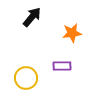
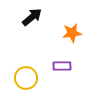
black arrow: rotated 10 degrees clockwise
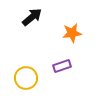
purple rectangle: rotated 18 degrees counterclockwise
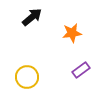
purple rectangle: moved 19 px right, 4 px down; rotated 18 degrees counterclockwise
yellow circle: moved 1 px right, 1 px up
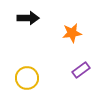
black arrow: moved 4 px left, 1 px down; rotated 40 degrees clockwise
yellow circle: moved 1 px down
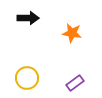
orange star: rotated 18 degrees clockwise
purple rectangle: moved 6 px left, 13 px down
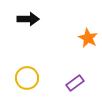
black arrow: moved 1 px down
orange star: moved 16 px right, 5 px down; rotated 18 degrees clockwise
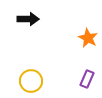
yellow circle: moved 4 px right, 3 px down
purple rectangle: moved 12 px right, 4 px up; rotated 30 degrees counterclockwise
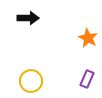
black arrow: moved 1 px up
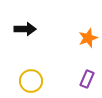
black arrow: moved 3 px left, 11 px down
orange star: rotated 24 degrees clockwise
